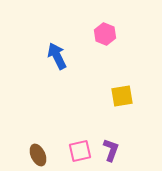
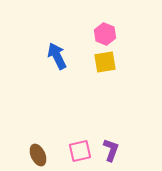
yellow square: moved 17 px left, 34 px up
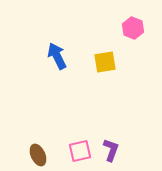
pink hexagon: moved 28 px right, 6 px up
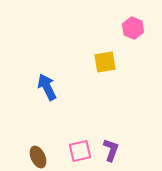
blue arrow: moved 10 px left, 31 px down
brown ellipse: moved 2 px down
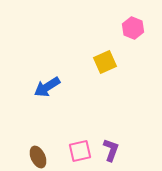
yellow square: rotated 15 degrees counterclockwise
blue arrow: rotated 96 degrees counterclockwise
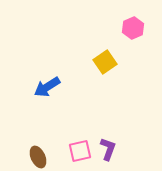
pink hexagon: rotated 15 degrees clockwise
yellow square: rotated 10 degrees counterclockwise
purple L-shape: moved 3 px left, 1 px up
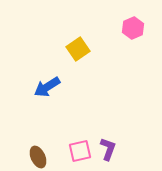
yellow square: moved 27 px left, 13 px up
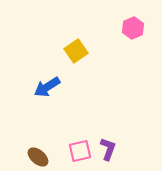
yellow square: moved 2 px left, 2 px down
brown ellipse: rotated 25 degrees counterclockwise
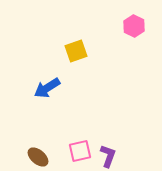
pink hexagon: moved 1 px right, 2 px up; rotated 10 degrees counterclockwise
yellow square: rotated 15 degrees clockwise
blue arrow: moved 1 px down
purple L-shape: moved 7 px down
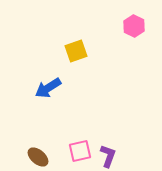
blue arrow: moved 1 px right
